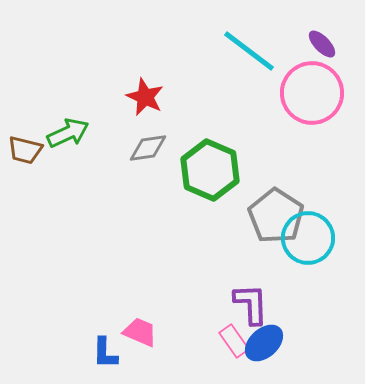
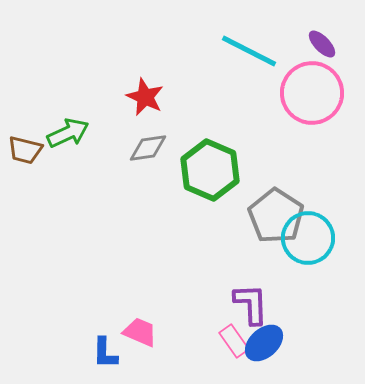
cyan line: rotated 10 degrees counterclockwise
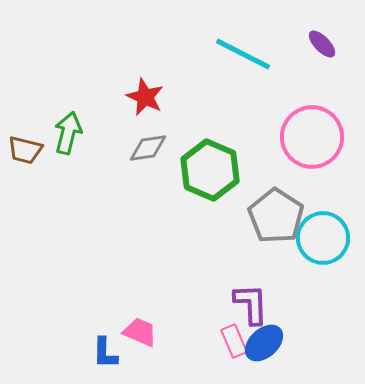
cyan line: moved 6 px left, 3 px down
pink circle: moved 44 px down
green arrow: rotated 51 degrees counterclockwise
cyan circle: moved 15 px right
pink rectangle: rotated 12 degrees clockwise
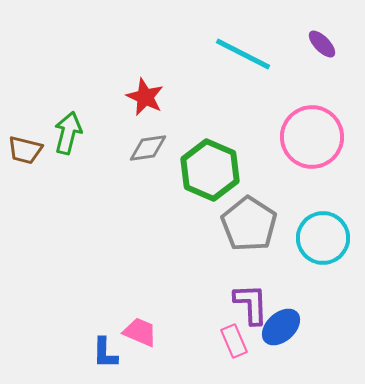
gray pentagon: moved 27 px left, 8 px down
blue ellipse: moved 17 px right, 16 px up
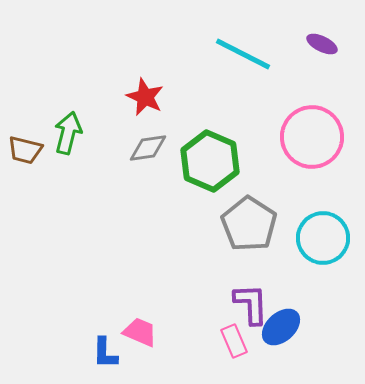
purple ellipse: rotated 20 degrees counterclockwise
green hexagon: moved 9 px up
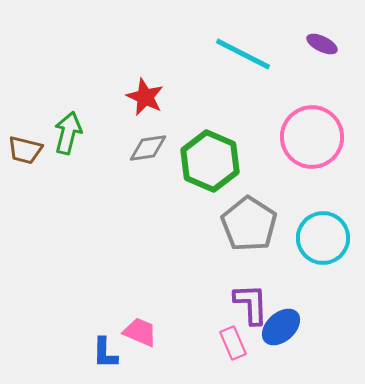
pink rectangle: moved 1 px left, 2 px down
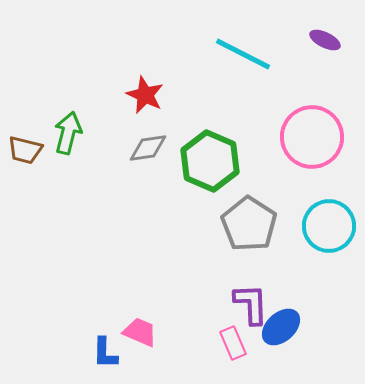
purple ellipse: moved 3 px right, 4 px up
red star: moved 2 px up
cyan circle: moved 6 px right, 12 px up
